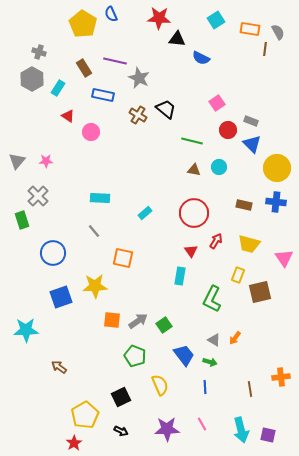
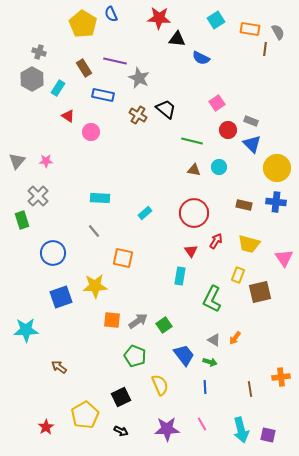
red star at (74, 443): moved 28 px left, 16 px up
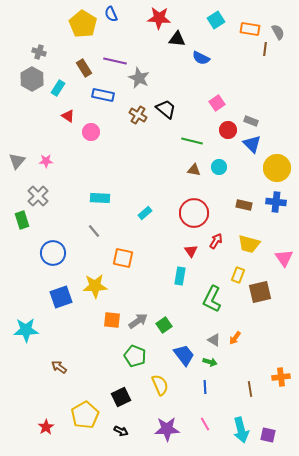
pink line at (202, 424): moved 3 px right
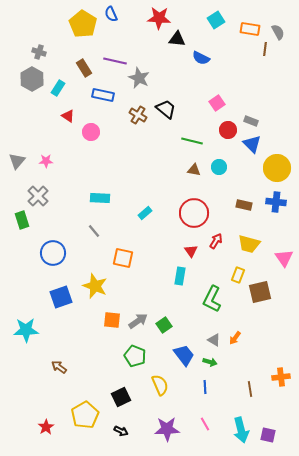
yellow star at (95, 286): rotated 25 degrees clockwise
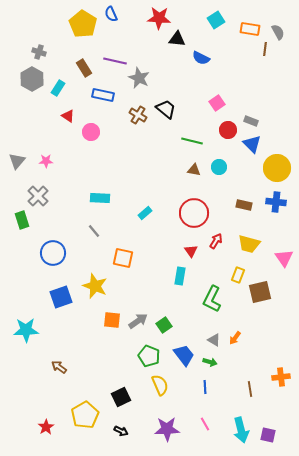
green pentagon at (135, 356): moved 14 px right
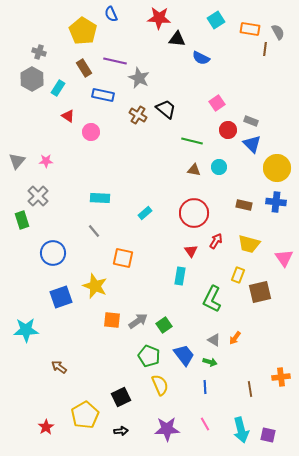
yellow pentagon at (83, 24): moved 7 px down
black arrow at (121, 431): rotated 32 degrees counterclockwise
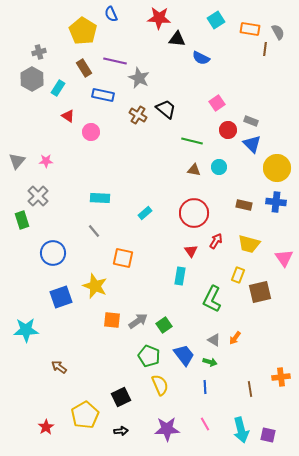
gray cross at (39, 52): rotated 32 degrees counterclockwise
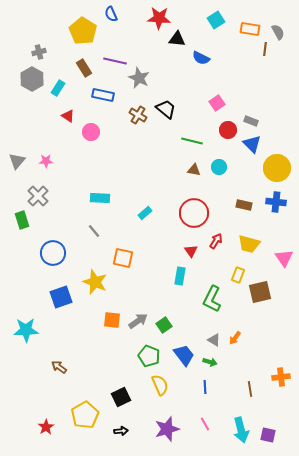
yellow star at (95, 286): moved 4 px up
purple star at (167, 429): rotated 15 degrees counterclockwise
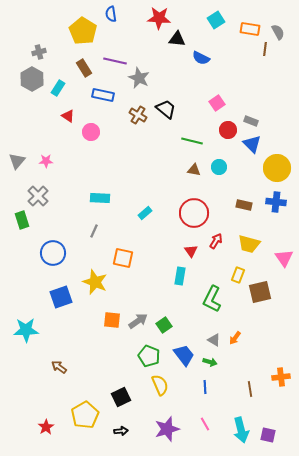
blue semicircle at (111, 14): rotated 14 degrees clockwise
gray line at (94, 231): rotated 64 degrees clockwise
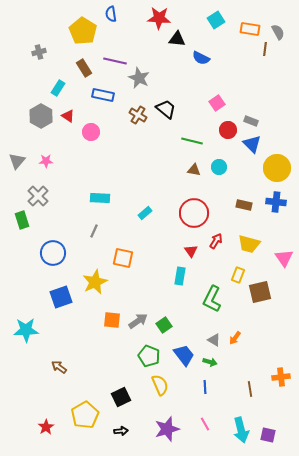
gray hexagon at (32, 79): moved 9 px right, 37 px down
yellow star at (95, 282): rotated 25 degrees clockwise
